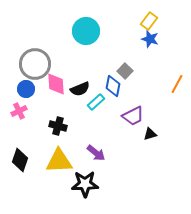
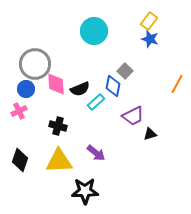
cyan circle: moved 8 px right
black star: moved 7 px down
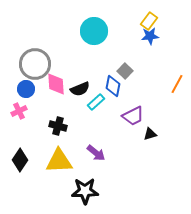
blue star: moved 3 px up; rotated 24 degrees counterclockwise
black diamond: rotated 15 degrees clockwise
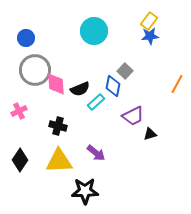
gray circle: moved 6 px down
blue circle: moved 51 px up
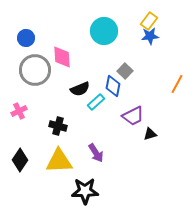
cyan circle: moved 10 px right
pink diamond: moved 6 px right, 27 px up
purple arrow: rotated 18 degrees clockwise
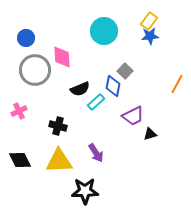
black diamond: rotated 60 degrees counterclockwise
